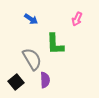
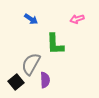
pink arrow: rotated 48 degrees clockwise
gray semicircle: moved 1 px left, 5 px down; rotated 120 degrees counterclockwise
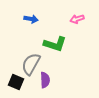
blue arrow: rotated 24 degrees counterclockwise
green L-shape: rotated 70 degrees counterclockwise
black square: rotated 28 degrees counterclockwise
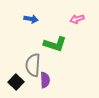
gray semicircle: moved 2 px right, 1 px down; rotated 25 degrees counterclockwise
black square: rotated 21 degrees clockwise
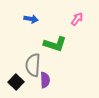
pink arrow: rotated 144 degrees clockwise
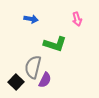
pink arrow: rotated 128 degrees clockwise
gray semicircle: moved 2 px down; rotated 10 degrees clockwise
purple semicircle: rotated 28 degrees clockwise
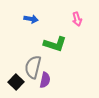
purple semicircle: rotated 14 degrees counterclockwise
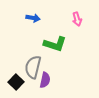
blue arrow: moved 2 px right, 1 px up
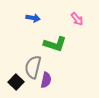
pink arrow: rotated 24 degrees counterclockwise
purple semicircle: moved 1 px right
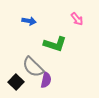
blue arrow: moved 4 px left, 3 px down
gray semicircle: rotated 60 degrees counterclockwise
